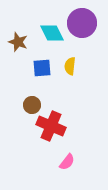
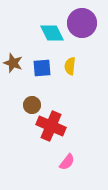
brown star: moved 5 px left, 21 px down
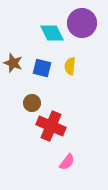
blue square: rotated 18 degrees clockwise
brown circle: moved 2 px up
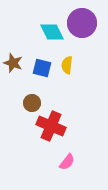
cyan diamond: moved 1 px up
yellow semicircle: moved 3 px left, 1 px up
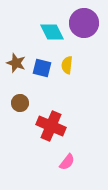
purple circle: moved 2 px right
brown star: moved 3 px right
brown circle: moved 12 px left
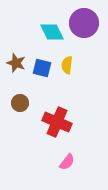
red cross: moved 6 px right, 4 px up
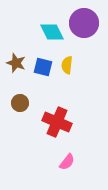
blue square: moved 1 px right, 1 px up
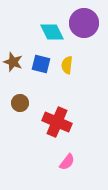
brown star: moved 3 px left, 1 px up
blue square: moved 2 px left, 3 px up
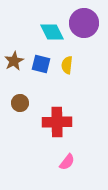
brown star: moved 1 px right, 1 px up; rotated 24 degrees clockwise
red cross: rotated 24 degrees counterclockwise
